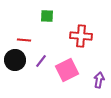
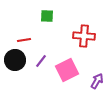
red cross: moved 3 px right
red line: rotated 16 degrees counterclockwise
purple arrow: moved 2 px left, 1 px down; rotated 21 degrees clockwise
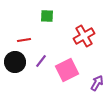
red cross: rotated 35 degrees counterclockwise
black circle: moved 2 px down
purple arrow: moved 2 px down
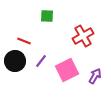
red cross: moved 1 px left
red line: moved 1 px down; rotated 32 degrees clockwise
black circle: moved 1 px up
purple arrow: moved 2 px left, 7 px up
